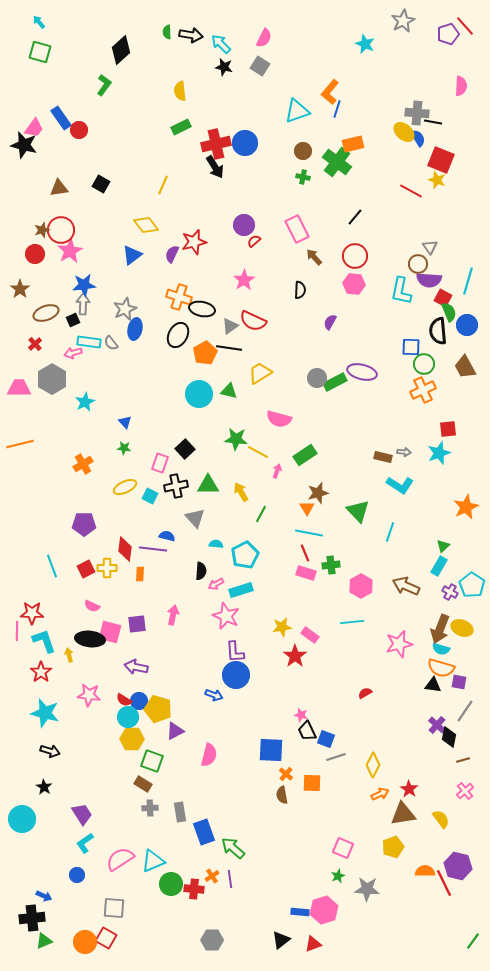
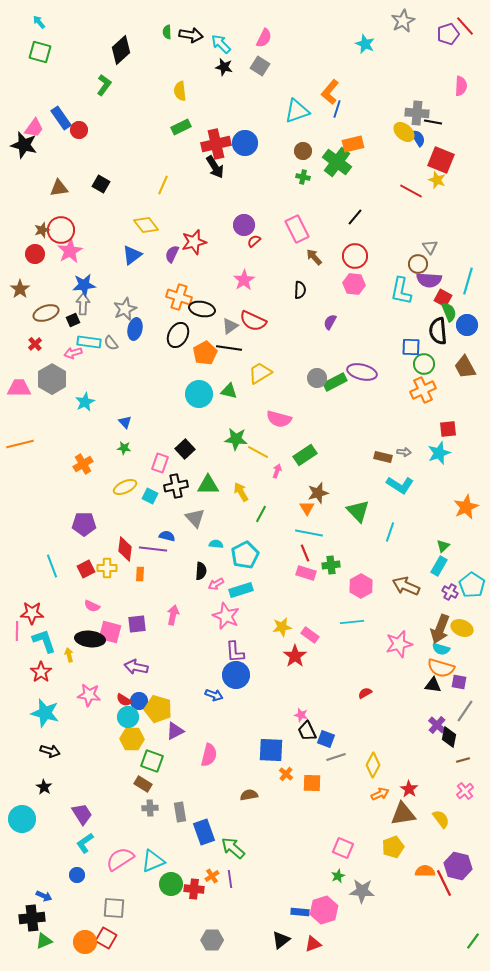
brown semicircle at (282, 795): moved 33 px left; rotated 90 degrees clockwise
gray star at (367, 889): moved 5 px left, 2 px down
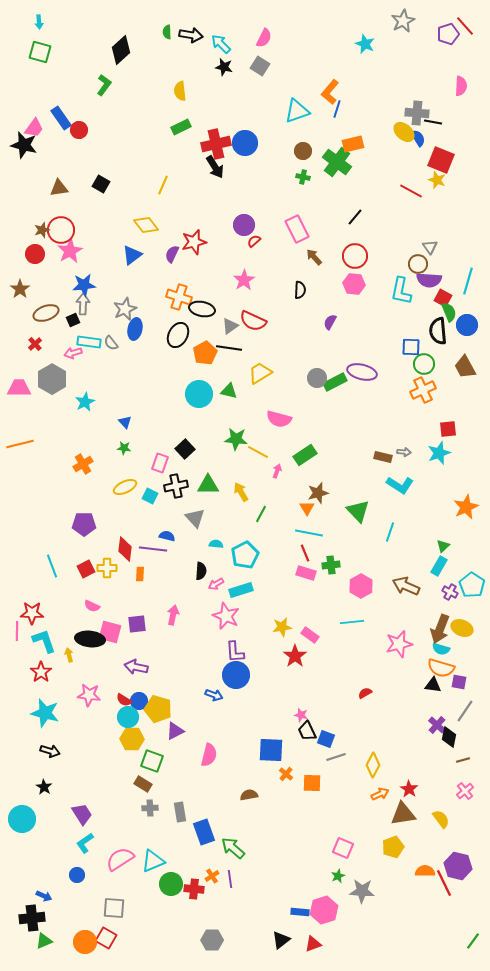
cyan arrow at (39, 22): rotated 144 degrees counterclockwise
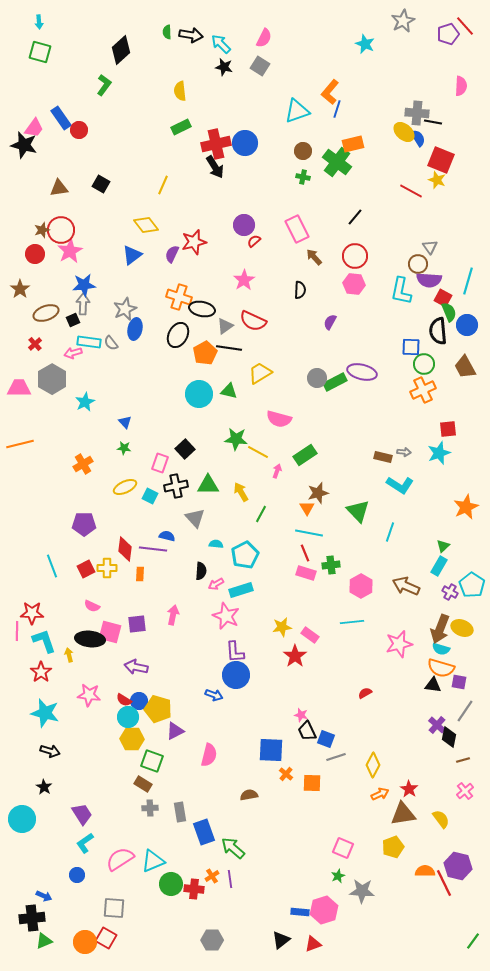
gray triangle at (230, 326): moved 5 px left
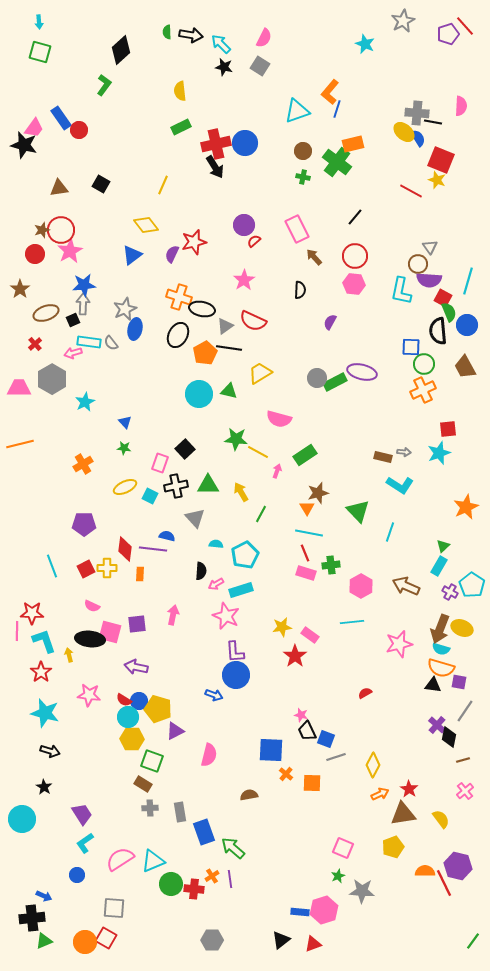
pink semicircle at (461, 86): moved 20 px down
